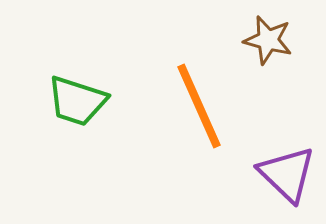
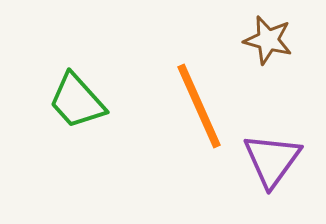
green trapezoid: rotated 30 degrees clockwise
purple triangle: moved 15 px left, 14 px up; rotated 22 degrees clockwise
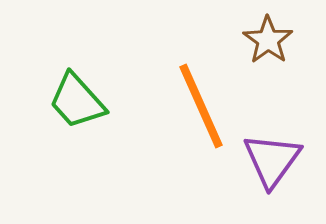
brown star: rotated 21 degrees clockwise
orange line: moved 2 px right
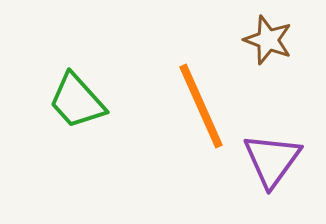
brown star: rotated 15 degrees counterclockwise
